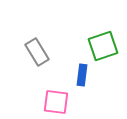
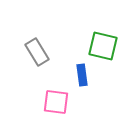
green square: rotated 32 degrees clockwise
blue rectangle: rotated 15 degrees counterclockwise
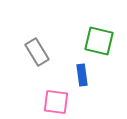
green square: moved 4 px left, 5 px up
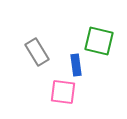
blue rectangle: moved 6 px left, 10 px up
pink square: moved 7 px right, 10 px up
